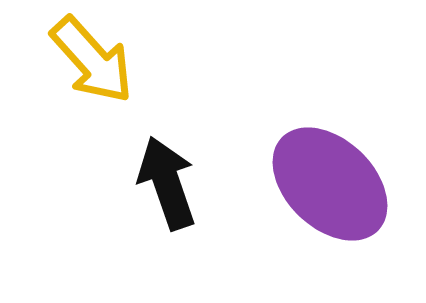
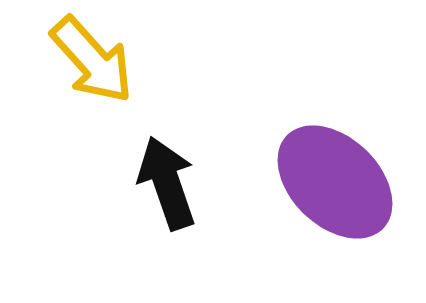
purple ellipse: moved 5 px right, 2 px up
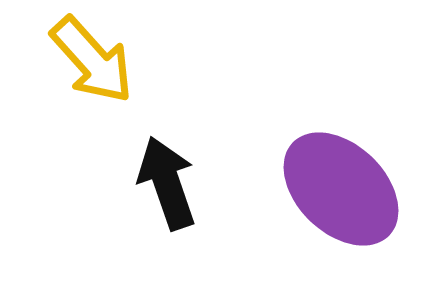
purple ellipse: moved 6 px right, 7 px down
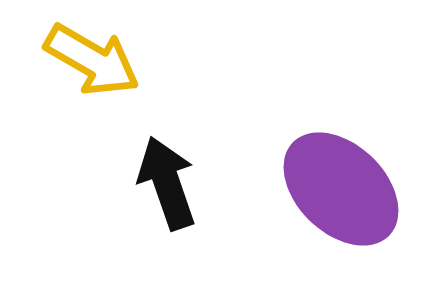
yellow arrow: rotated 18 degrees counterclockwise
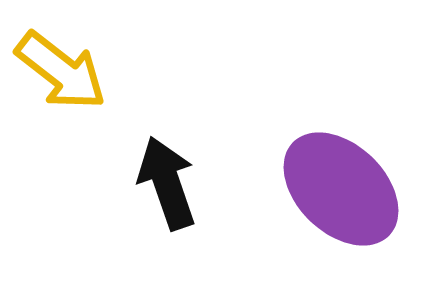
yellow arrow: moved 31 px left, 11 px down; rotated 8 degrees clockwise
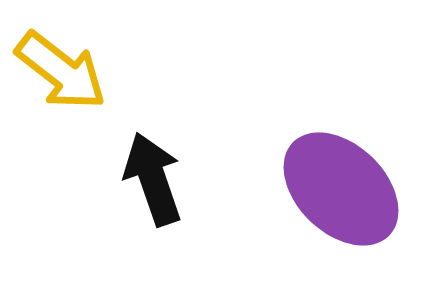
black arrow: moved 14 px left, 4 px up
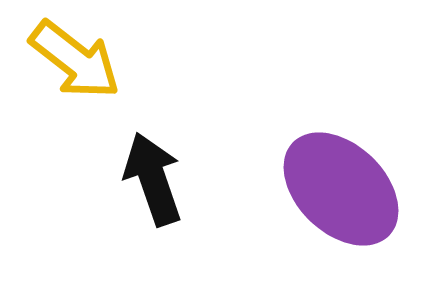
yellow arrow: moved 14 px right, 11 px up
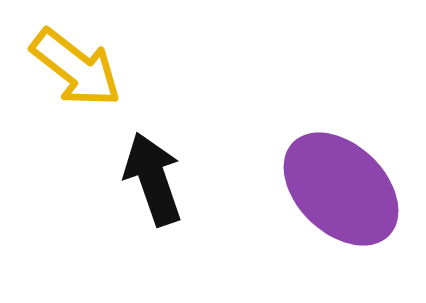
yellow arrow: moved 1 px right, 8 px down
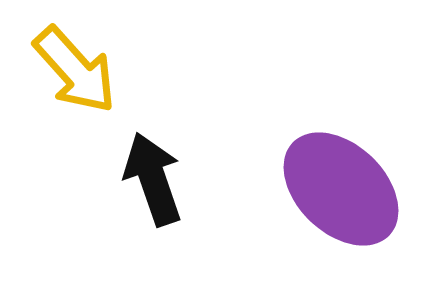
yellow arrow: moved 1 px left, 2 px down; rotated 10 degrees clockwise
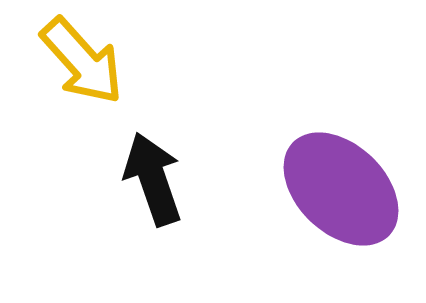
yellow arrow: moved 7 px right, 9 px up
